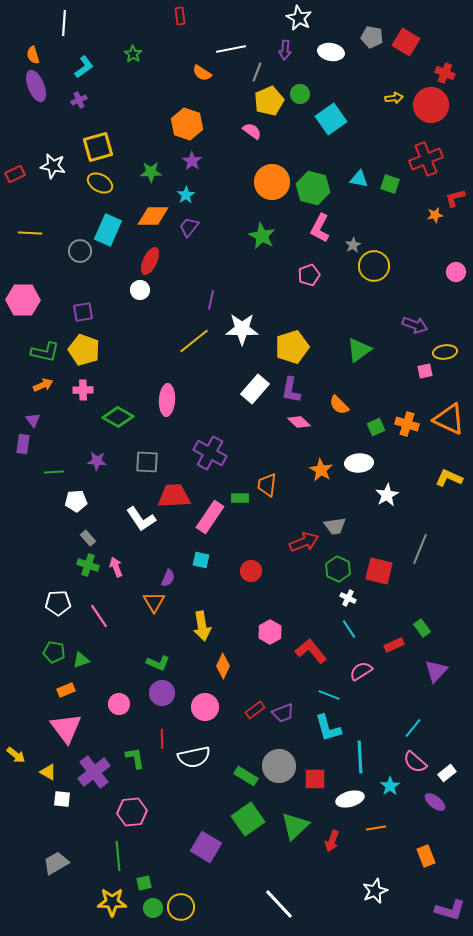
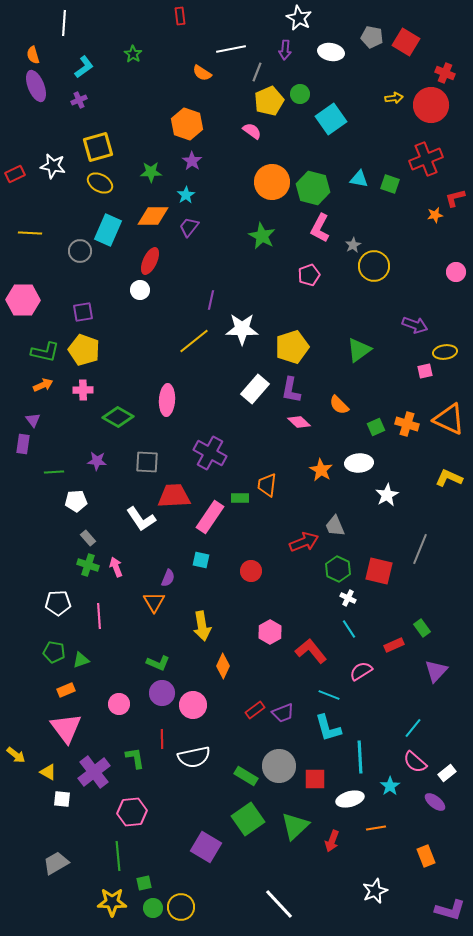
gray trapezoid at (335, 526): rotated 75 degrees clockwise
pink line at (99, 616): rotated 30 degrees clockwise
pink circle at (205, 707): moved 12 px left, 2 px up
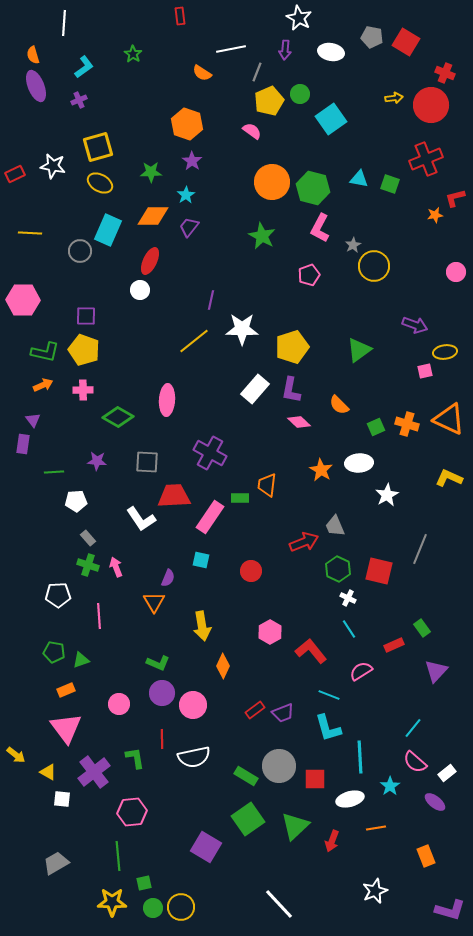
purple square at (83, 312): moved 3 px right, 4 px down; rotated 10 degrees clockwise
white pentagon at (58, 603): moved 8 px up
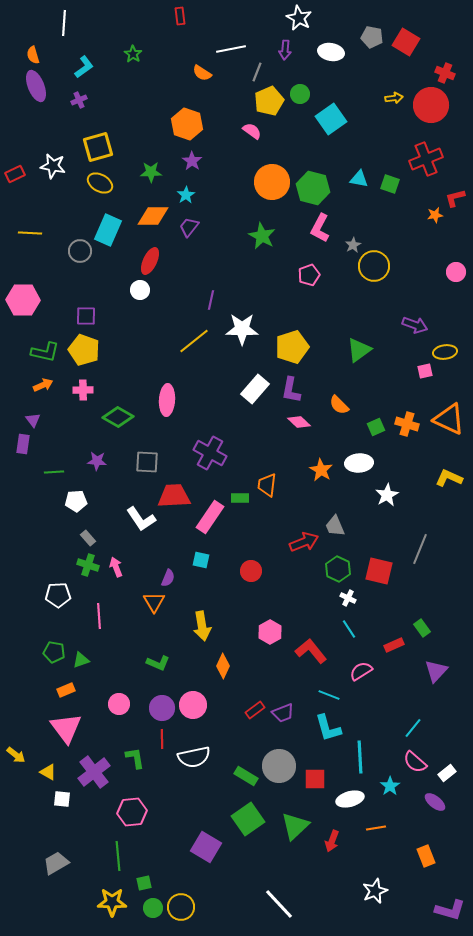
purple circle at (162, 693): moved 15 px down
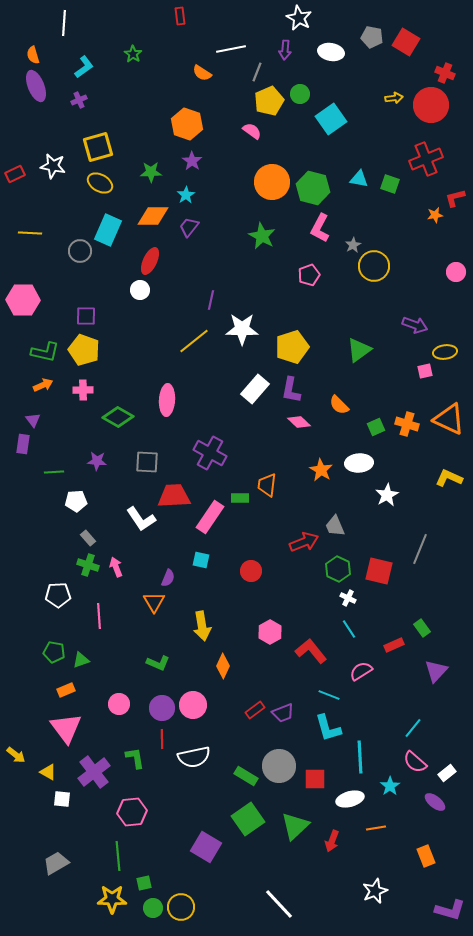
yellow star at (112, 902): moved 3 px up
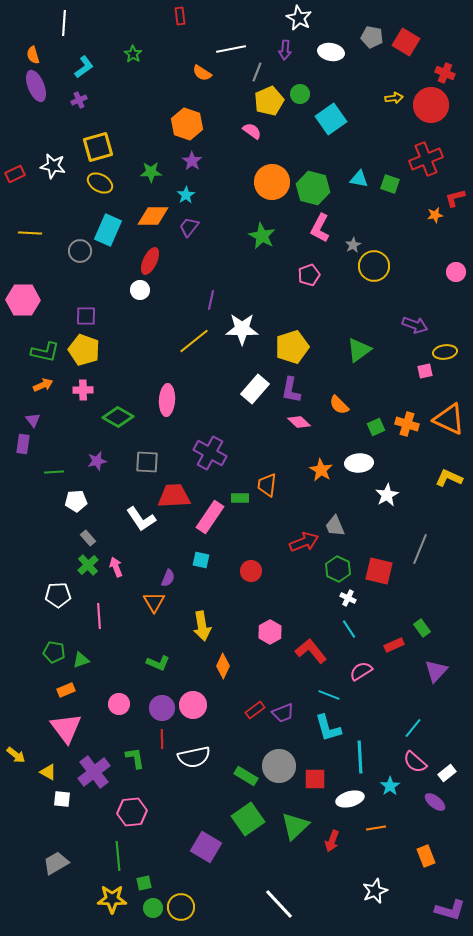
purple star at (97, 461): rotated 18 degrees counterclockwise
green cross at (88, 565): rotated 30 degrees clockwise
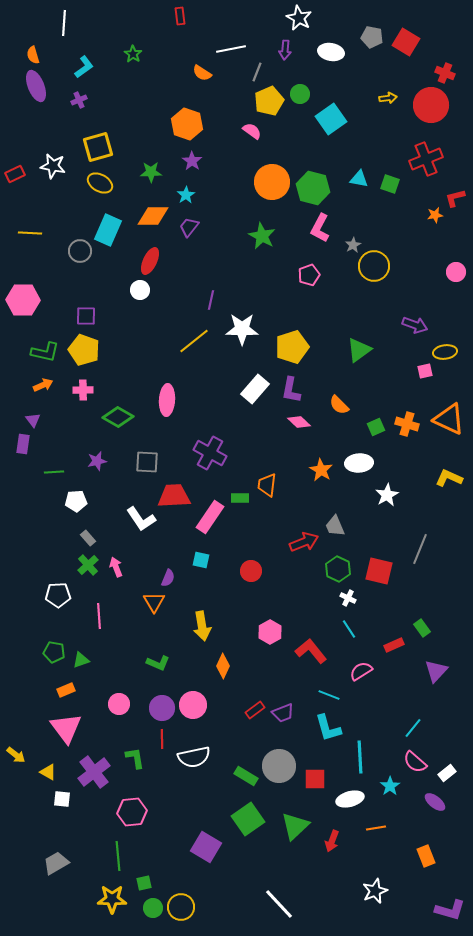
yellow arrow at (394, 98): moved 6 px left
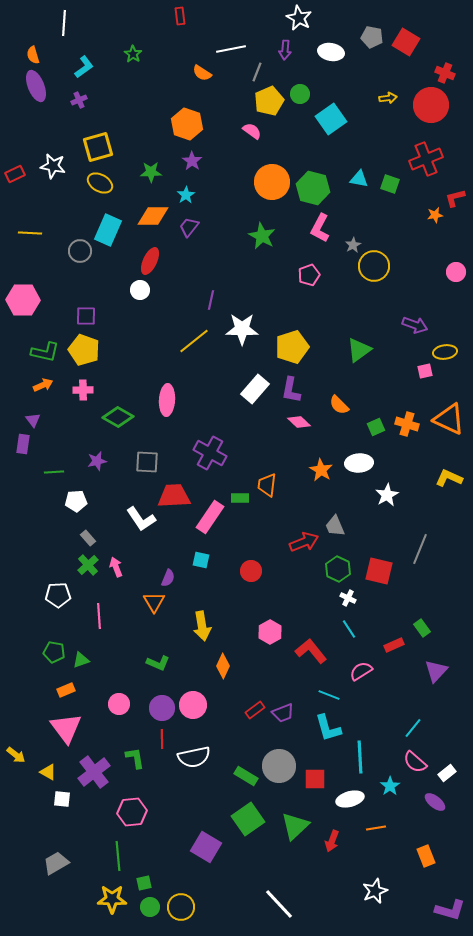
green circle at (153, 908): moved 3 px left, 1 px up
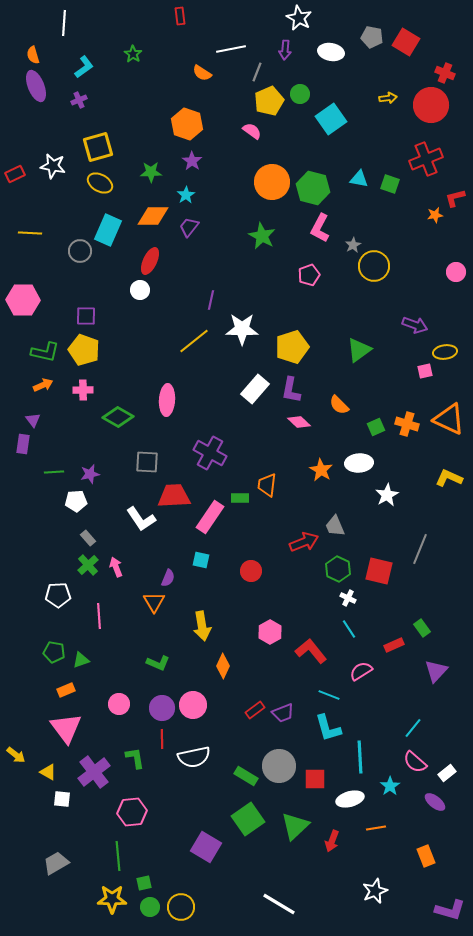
purple star at (97, 461): moved 7 px left, 13 px down
white line at (279, 904): rotated 16 degrees counterclockwise
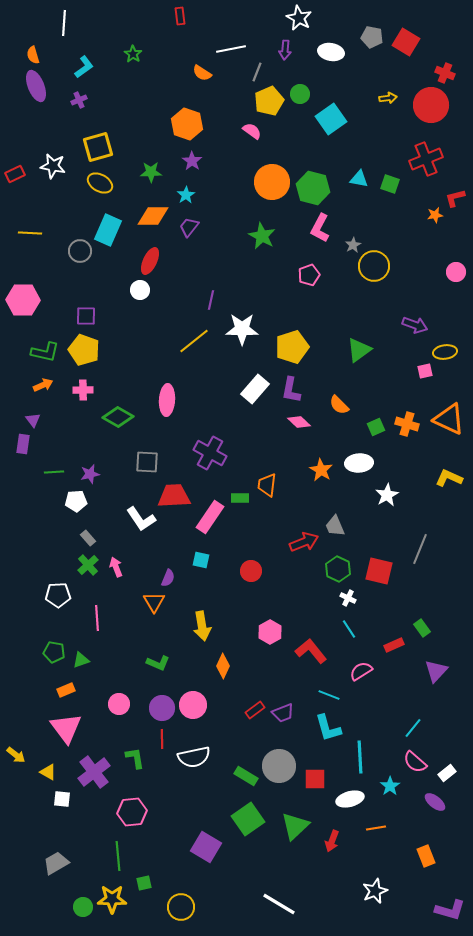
pink line at (99, 616): moved 2 px left, 2 px down
green circle at (150, 907): moved 67 px left
